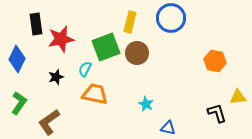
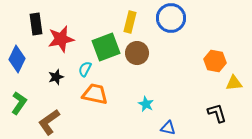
yellow triangle: moved 4 px left, 14 px up
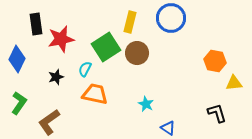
green square: rotated 12 degrees counterclockwise
blue triangle: rotated 21 degrees clockwise
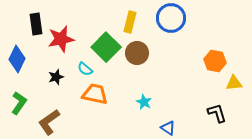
green square: rotated 12 degrees counterclockwise
cyan semicircle: rotated 77 degrees counterclockwise
cyan star: moved 2 px left, 2 px up
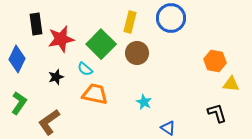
green square: moved 5 px left, 3 px up
yellow triangle: moved 3 px left, 1 px down; rotated 12 degrees clockwise
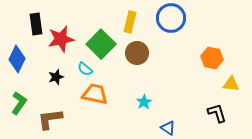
orange hexagon: moved 3 px left, 3 px up
cyan star: rotated 14 degrees clockwise
brown L-shape: moved 1 px right, 3 px up; rotated 28 degrees clockwise
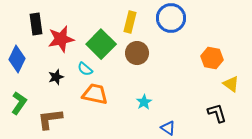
yellow triangle: rotated 30 degrees clockwise
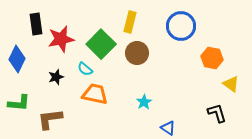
blue circle: moved 10 px right, 8 px down
green L-shape: rotated 60 degrees clockwise
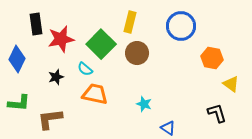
cyan star: moved 2 px down; rotated 21 degrees counterclockwise
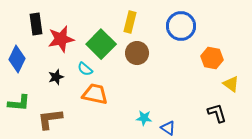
cyan star: moved 14 px down; rotated 14 degrees counterclockwise
